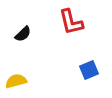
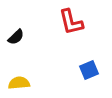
black semicircle: moved 7 px left, 3 px down
yellow semicircle: moved 3 px right, 2 px down; rotated 10 degrees clockwise
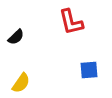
blue square: rotated 18 degrees clockwise
yellow semicircle: moved 2 px right; rotated 130 degrees clockwise
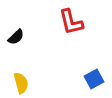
blue square: moved 5 px right, 9 px down; rotated 24 degrees counterclockwise
yellow semicircle: rotated 50 degrees counterclockwise
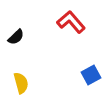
red L-shape: rotated 152 degrees clockwise
blue square: moved 3 px left, 4 px up
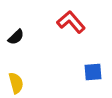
blue square: moved 2 px right, 3 px up; rotated 24 degrees clockwise
yellow semicircle: moved 5 px left
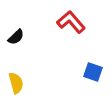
blue square: rotated 24 degrees clockwise
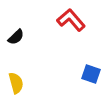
red L-shape: moved 2 px up
blue square: moved 2 px left, 2 px down
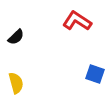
red L-shape: moved 6 px right, 1 px down; rotated 16 degrees counterclockwise
blue square: moved 4 px right
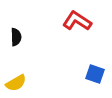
black semicircle: rotated 48 degrees counterclockwise
yellow semicircle: rotated 75 degrees clockwise
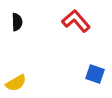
red L-shape: moved 1 px left; rotated 16 degrees clockwise
black semicircle: moved 1 px right, 15 px up
